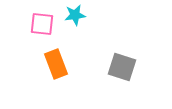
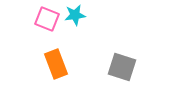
pink square: moved 5 px right, 5 px up; rotated 15 degrees clockwise
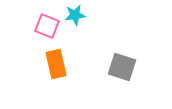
pink square: moved 7 px down
orange rectangle: rotated 8 degrees clockwise
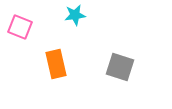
pink square: moved 27 px left, 1 px down
gray square: moved 2 px left
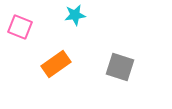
orange rectangle: rotated 68 degrees clockwise
